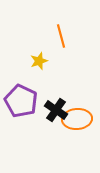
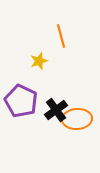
black cross: rotated 20 degrees clockwise
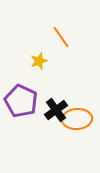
orange line: moved 1 px down; rotated 20 degrees counterclockwise
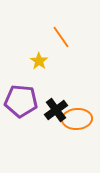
yellow star: rotated 18 degrees counterclockwise
purple pentagon: rotated 20 degrees counterclockwise
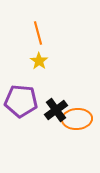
orange line: moved 23 px left, 4 px up; rotated 20 degrees clockwise
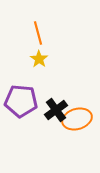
yellow star: moved 2 px up
orange ellipse: rotated 12 degrees counterclockwise
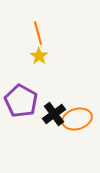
yellow star: moved 3 px up
purple pentagon: rotated 24 degrees clockwise
black cross: moved 2 px left, 4 px down
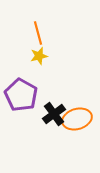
yellow star: rotated 24 degrees clockwise
purple pentagon: moved 6 px up
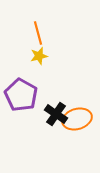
black cross: moved 2 px right; rotated 20 degrees counterclockwise
